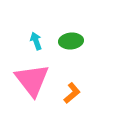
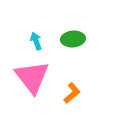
green ellipse: moved 2 px right, 2 px up
pink triangle: moved 3 px up
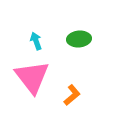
green ellipse: moved 6 px right
orange L-shape: moved 2 px down
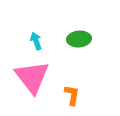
orange L-shape: rotated 40 degrees counterclockwise
